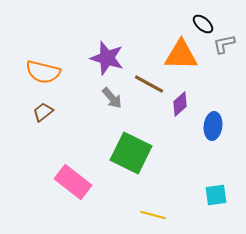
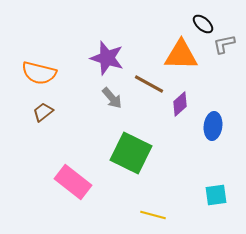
orange semicircle: moved 4 px left, 1 px down
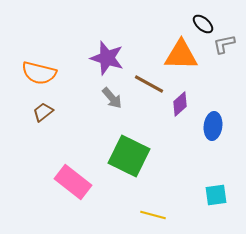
green square: moved 2 px left, 3 px down
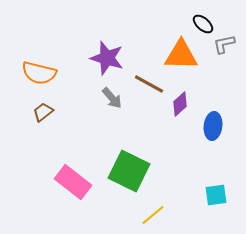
green square: moved 15 px down
yellow line: rotated 55 degrees counterclockwise
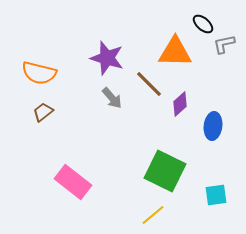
orange triangle: moved 6 px left, 3 px up
brown line: rotated 16 degrees clockwise
green square: moved 36 px right
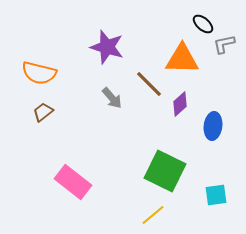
orange triangle: moved 7 px right, 7 px down
purple star: moved 11 px up
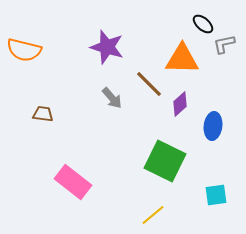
orange semicircle: moved 15 px left, 23 px up
brown trapezoid: moved 2 px down; rotated 45 degrees clockwise
green square: moved 10 px up
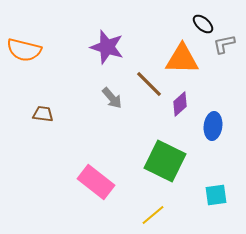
pink rectangle: moved 23 px right
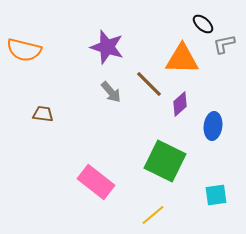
gray arrow: moved 1 px left, 6 px up
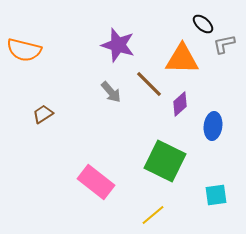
purple star: moved 11 px right, 2 px up
brown trapezoid: rotated 40 degrees counterclockwise
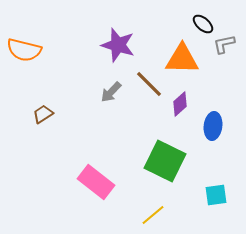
gray arrow: rotated 85 degrees clockwise
